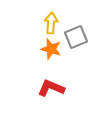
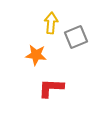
orange star: moved 15 px left, 6 px down; rotated 10 degrees counterclockwise
red L-shape: rotated 20 degrees counterclockwise
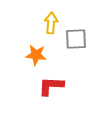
gray square: moved 2 px down; rotated 20 degrees clockwise
red L-shape: moved 2 px up
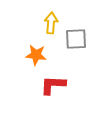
red L-shape: moved 2 px right, 1 px up
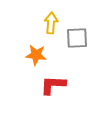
gray square: moved 1 px right, 1 px up
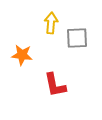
orange star: moved 14 px left
red L-shape: moved 2 px right; rotated 104 degrees counterclockwise
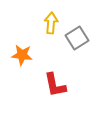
gray square: rotated 30 degrees counterclockwise
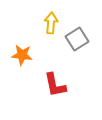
gray square: moved 1 px down
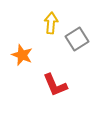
orange star: rotated 15 degrees clockwise
red L-shape: rotated 12 degrees counterclockwise
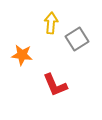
orange star: rotated 15 degrees counterclockwise
